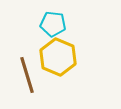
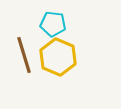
brown line: moved 3 px left, 20 px up
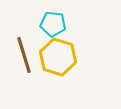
yellow hexagon: rotated 6 degrees counterclockwise
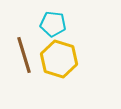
yellow hexagon: moved 1 px right, 2 px down
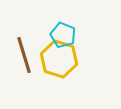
cyan pentagon: moved 10 px right, 11 px down; rotated 15 degrees clockwise
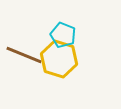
brown line: rotated 51 degrees counterclockwise
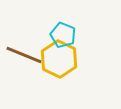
yellow hexagon: rotated 9 degrees clockwise
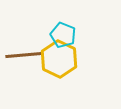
brown line: rotated 27 degrees counterclockwise
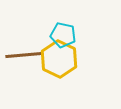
cyan pentagon: rotated 10 degrees counterclockwise
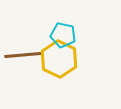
brown line: moved 1 px left
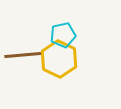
cyan pentagon: rotated 25 degrees counterclockwise
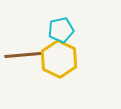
cyan pentagon: moved 2 px left, 5 px up
